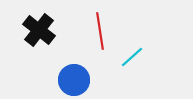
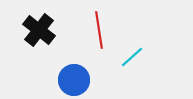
red line: moved 1 px left, 1 px up
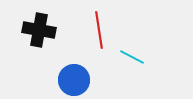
black cross: rotated 28 degrees counterclockwise
cyan line: rotated 70 degrees clockwise
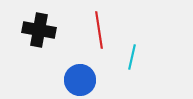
cyan line: rotated 75 degrees clockwise
blue circle: moved 6 px right
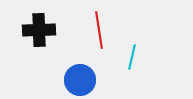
black cross: rotated 12 degrees counterclockwise
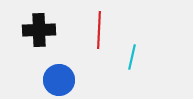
red line: rotated 12 degrees clockwise
blue circle: moved 21 px left
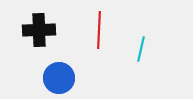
cyan line: moved 9 px right, 8 px up
blue circle: moved 2 px up
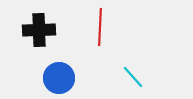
red line: moved 1 px right, 3 px up
cyan line: moved 8 px left, 28 px down; rotated 55 degrees counterclockwise
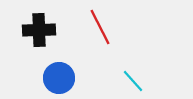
red line: rotated 30 degrees counterclockwise
cyan line: moved 4 px down
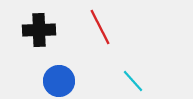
blue circle: moved 3 px down
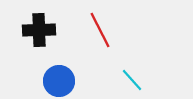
red line: moved 3 px down
cyan line: moved 1 px left, 1 px up
